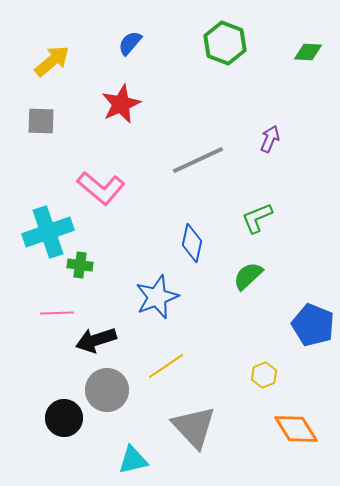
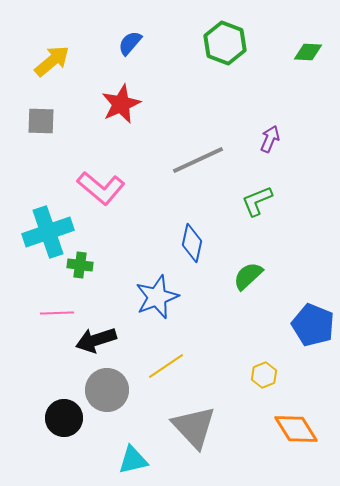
green L-shape: moved 17 px up
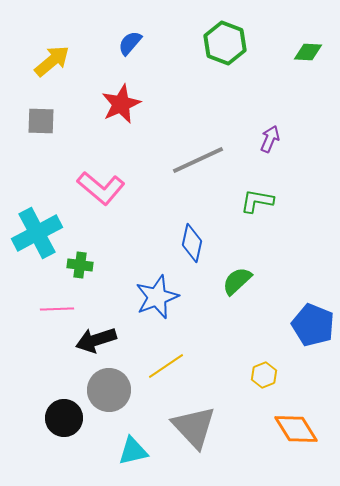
green L-shape: rotated 32 degrees clockwise
cyan cross: moved 11 px left, 1 px down; rotated 9 degrees counterclockwise
green semicircle: moved 11 px left, 5 px down
pink line: moved 4 px up
gray circle: moved 2 px right
cyan triangle: moved 9 px up
